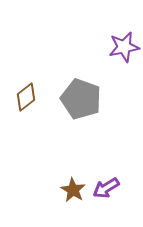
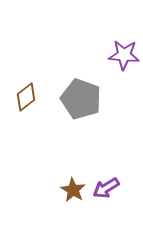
purple star: moved 8 px down; rotated 16 degrees clockwise
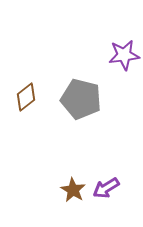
purple star: rotated 12 degrees counterclockwise
gray pentagon: rotated 6 degrees counterclockwise
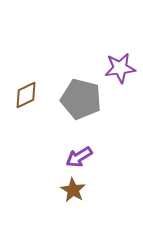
purple star: moved 4 px left, 13 px down
brown diamond: moved 2 px up; rotated 12 degrees clockwise
purple arrow: moved 27 px left, 31 px up
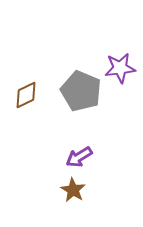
gray pentagon: moved 8 px up; rotated 9 degrees clockwise
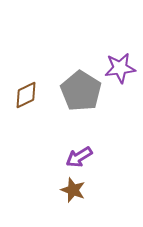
gray pentagon: rotated 9 degrees clockwise
brown star: rotated 10 degrees counterclockwise
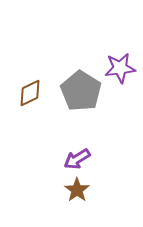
brown diamond: moved 4 px right, 2 px up
purple arrow: moved 2 px left, 2 px down
brown star: moved 4 px right; rotated 15 degrees clockwise
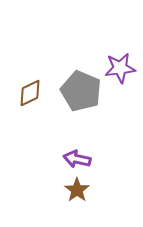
gray pentagon: rotated 9 degrees counterclockwise
purple arrow: rotated 44 degrees clockwise
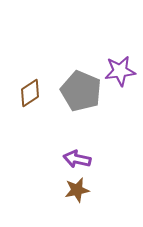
purple star: moved 3 px down
brown diamond: rotated 8 degrees counterclockwise
brown star: rotated 25 degrees clockwise
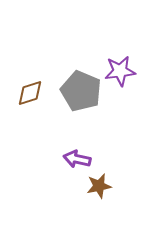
brown diamond: rotated 16 degrees clockwise
brown star: moved 22 px right, 4 px up
